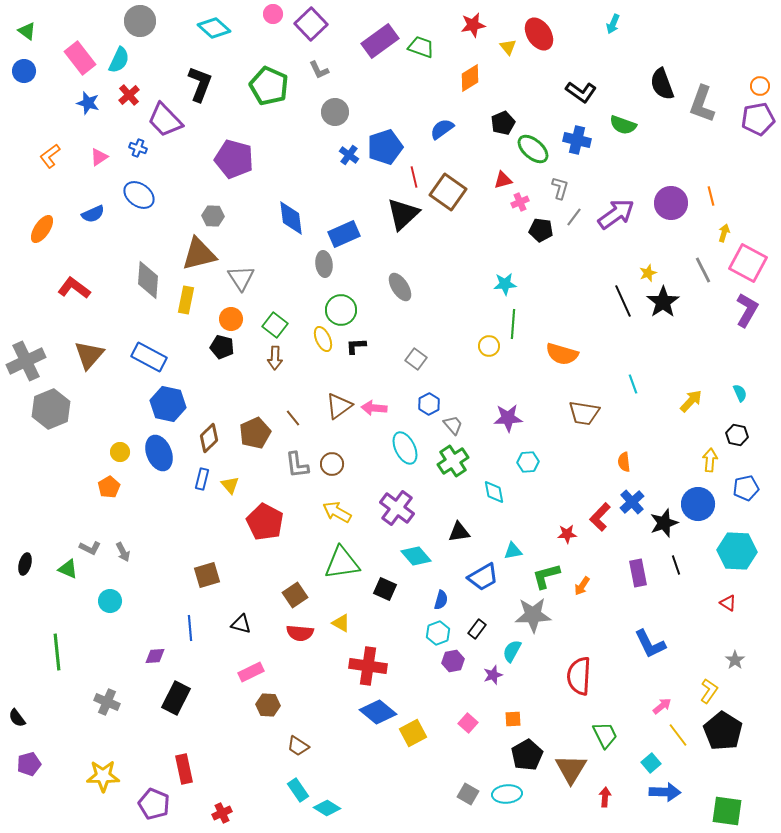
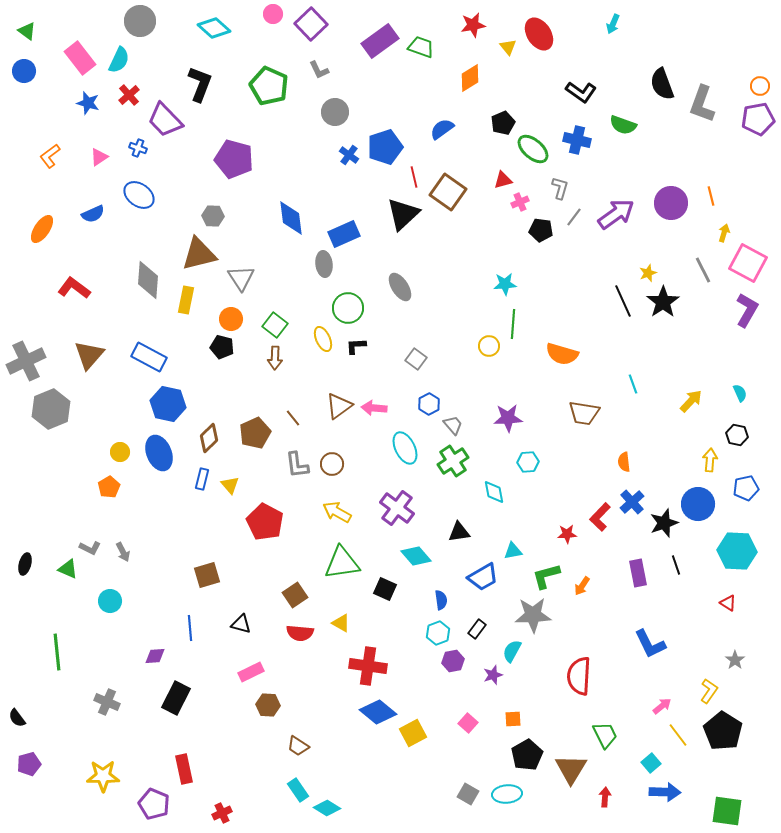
green circle at (341, 310): moved 7 px right, 2 px up
blue semicircle at (441, 600): rotated 24 degrees counterclockwise
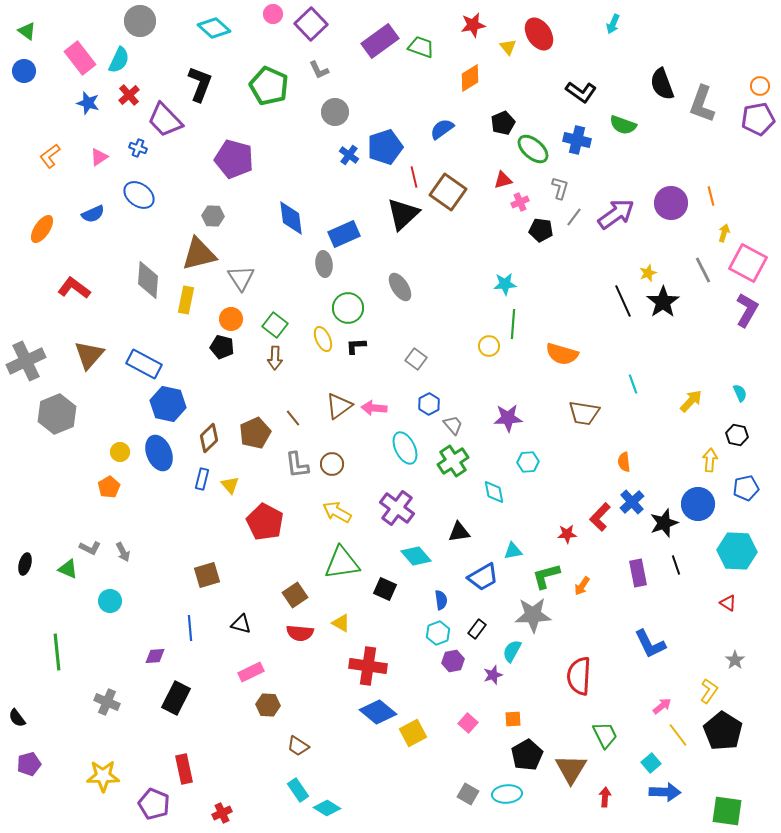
blue rectangle at (149, 357): moved 5 px left, 7 px down
gray hexagon at (51, 409): moved 6 px right, 5 px down
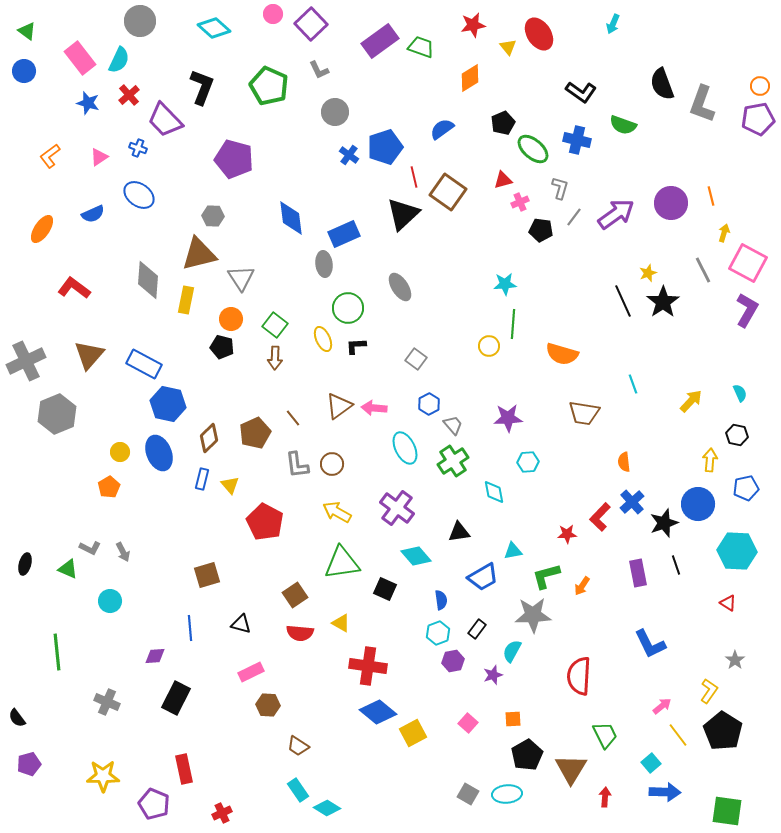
black L-shape at (200, 84): moved 2 px right, 3 px down
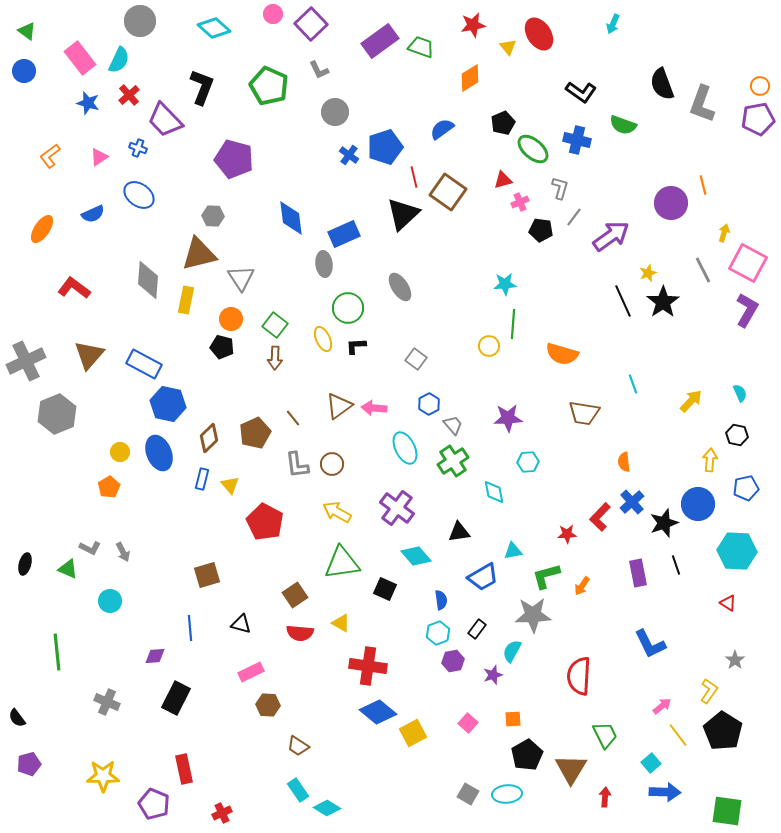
orange line at (711, 196): moved 8 px left, 11 px up
purple arrow at (616, 214): moved 5 px left, 22 px down
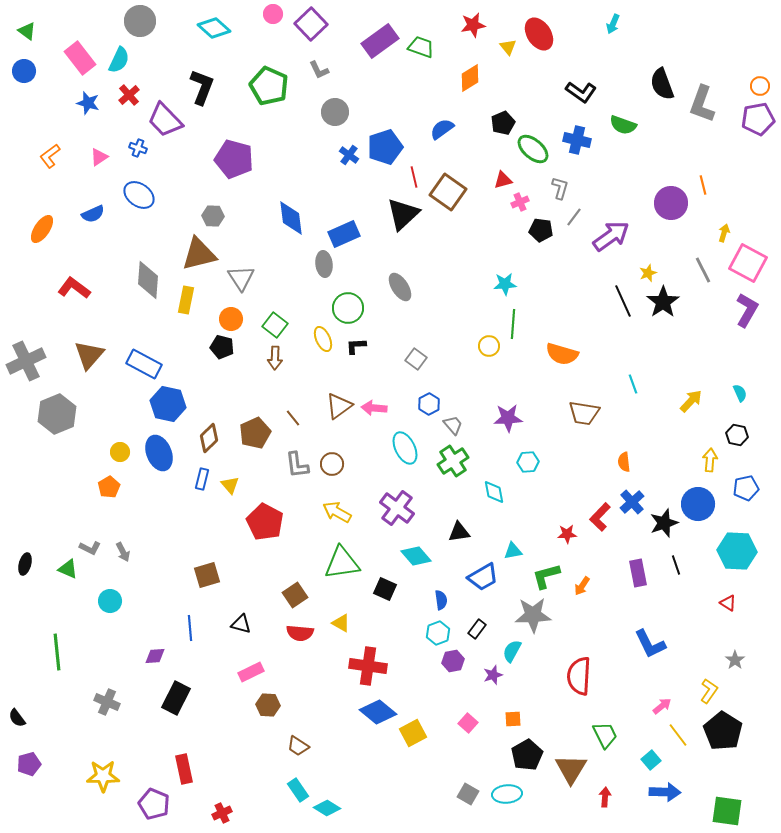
cyan square at (651, 763): moved 3 px up
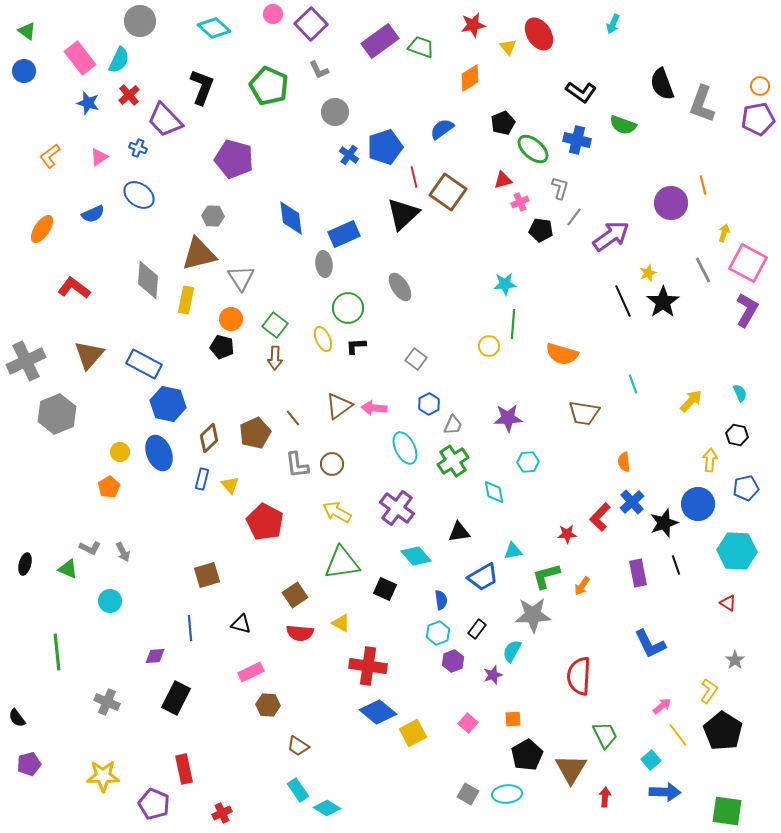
gray trapezoid at (453, 425): rotated 65 degrees clockwise
purple hexagon at (453, 661): rotated 10 degrees counterclockwise
